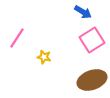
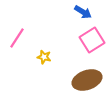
brown ellipse: moved 5 px left
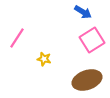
yellow star: moved 2 px down
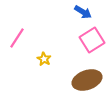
yellow star: rotated 16 degrees clockwise
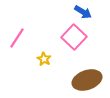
pink square: moved 18 px left, 3 px up; rotated 15 degrees counterclockwise
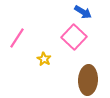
brown ellipse: moved 1 px right; rotated 68 degrees counterclockwise
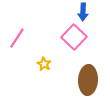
blue arrow: rotated 60 degrees clockwise
yellow star: moved 5 px down
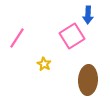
blue arrow: moved 5 px right, 3 px down
pink square: moved 2 px left, 1 px up; rotated 15 degrees clockwise
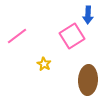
pink line: moved 2 px up; rotated 20 degrees clockwise
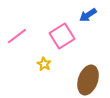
blue arrow: rotated 54 degrees clockwise
pink square: moved 10 px left
brown ellipse: rotated 16 degrees clockwise
